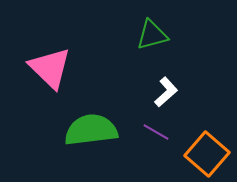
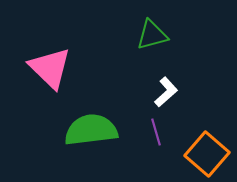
purple line: rotated 44 degrees clockwise
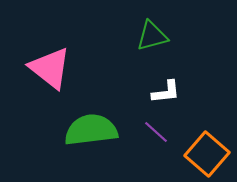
green triangle: moved 1 px down
pink triangle: rotated 6 degrees counterclockwise
white L-shape: rotated 36 degrees clockwise
purple line: rotated 32 degrees counterclockwise
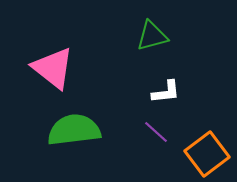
pink triangle: moved 3 px right
green semicircle: moved 17 px left
orange square: rotated 12 degrees clockwise
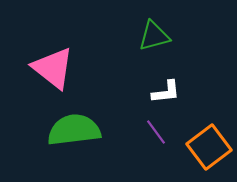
green triangle: moved 2 px right
purple line: rotated 12 degrees clockwise
orange square: moved 2 px right, 7 px up
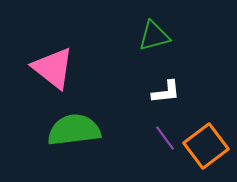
purple line: moved 9 px right, 6 px down
orange square: moved 3 px left, 1 px up
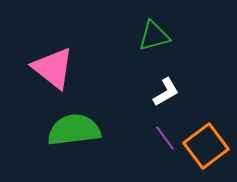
white L-shape: rotated 24 degrees counterclockwise
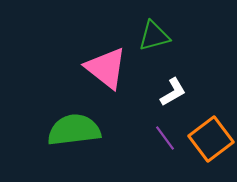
pink triangle: moved 53 px right
white L-shape: moved 7 px right
orange square: moved 5 px right, 7 px up
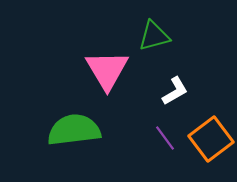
pink triangle: moved 1 px right, 2 px down; rotated 21 degrees clockwise
white L-shape: moved 2 px right, 1 px up
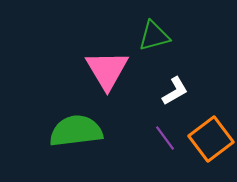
green semicircle: moved 2 px right, 1 px down
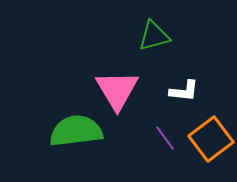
pink triangle: moved 10 px right, 20 px down
white L-shape: moved 9 px right; rotated 36 degrees clockwise
